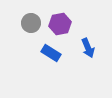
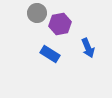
gray circle: moved 6 px right, 10 px up
blue rectangle: moved 1 px left, 1 px down
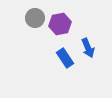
gray circle: moved 2 px left, 5 px down
blue rectangle: moved 15 px right, 4 px down; rotated 24 degrees clockwise
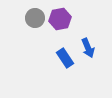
purple hexagon: moved 5 px up
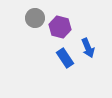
purple hexagon: moved 8 px down; rotated 25 degrees clockwise
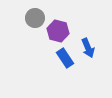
purple hexagon: moved 2 px left, 4 px down
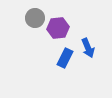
purple hexagon: moved 3 px up; rotated 20 degrees counterclockwise
blue rectangle: rotated 60 degrees clockwise
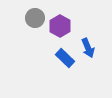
purple hexagon: moved 2 px right, 2 px up; rotated 25 degrees counterclockwise
blue rectangle: rotated 72 degrees counterclockwise
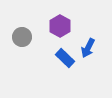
gray circle: moved 13 px left, 19 px down
blue arrow: rotated 48 degrees clockwise
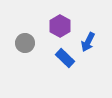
gray circle: moved 3 px right, 6 px down
blue arrow: moved 6 px up
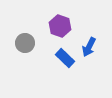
purple hexagon: rotated 10 degrees counterclockwise
blue arrow: moved 1 px right, 5 px down
